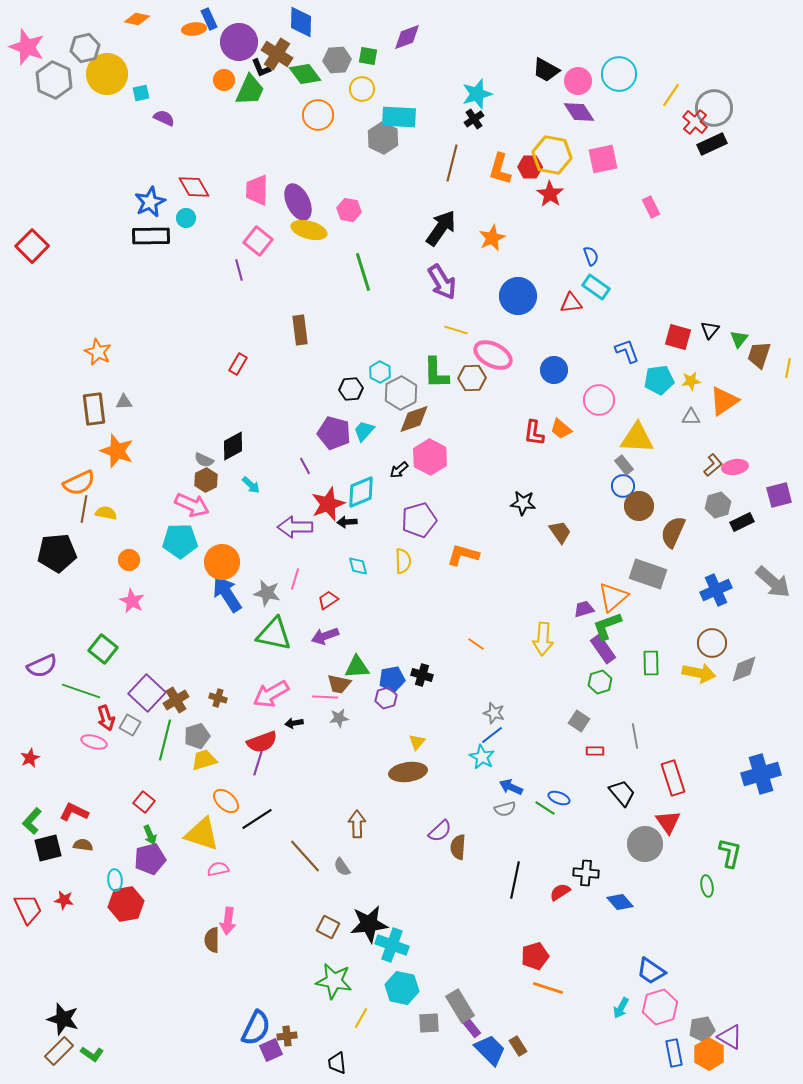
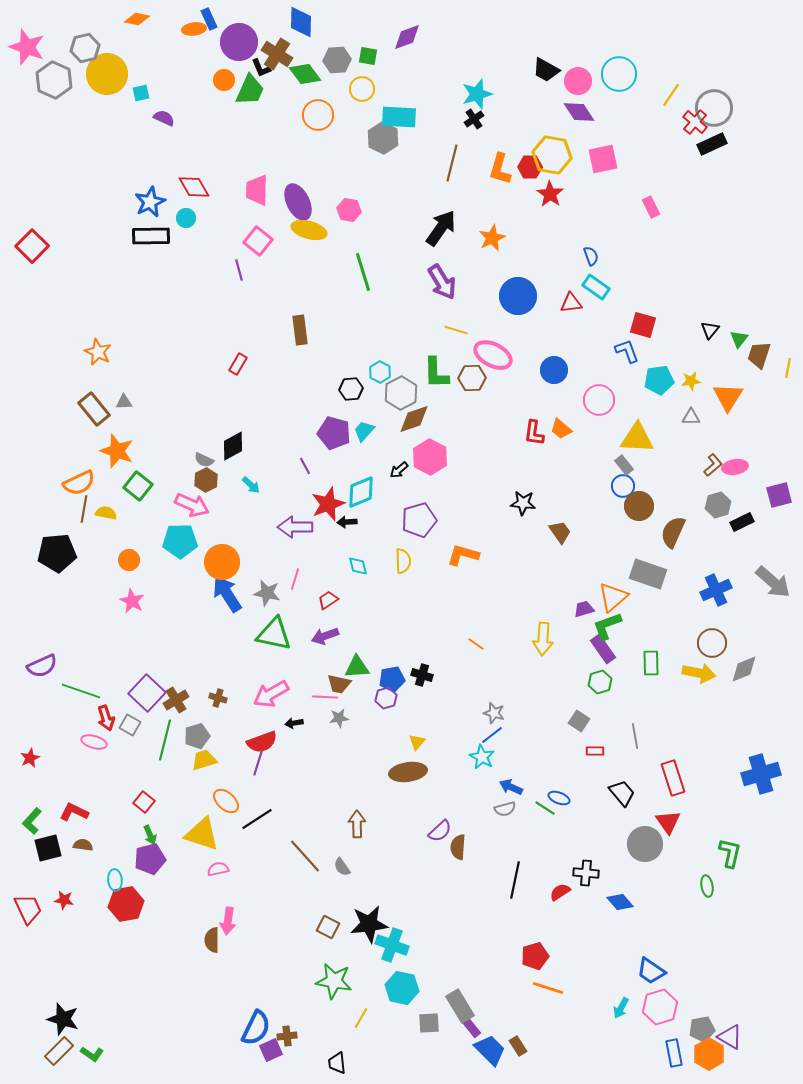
red square at (678, 337): moved 35 px left, 12 px up
orange triangle at (724, 401): moved 4 px right, 4 px up; rotated 24 degrees counterclockwise
brown rectangle at (94, 409): rotated 32 degrees counterclockwise
green square at (103, 649): moved 35 px right, 163 px up
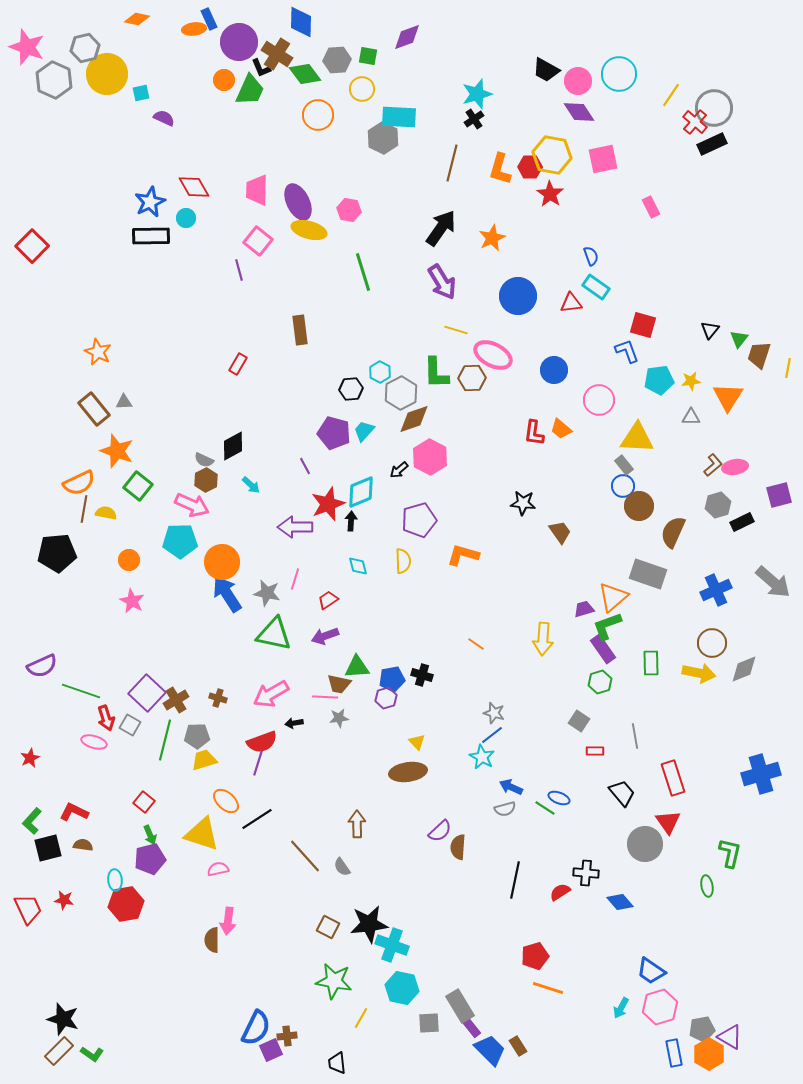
black arrow at (347, 522): moved 4 px right, 1 px up; rotated 96 degrees clockwise
gray pentagon at (197, 736): rotated 15 degrees clockwise
yellow triangle at (417, 742): rotated 24 degrees counterclockwise
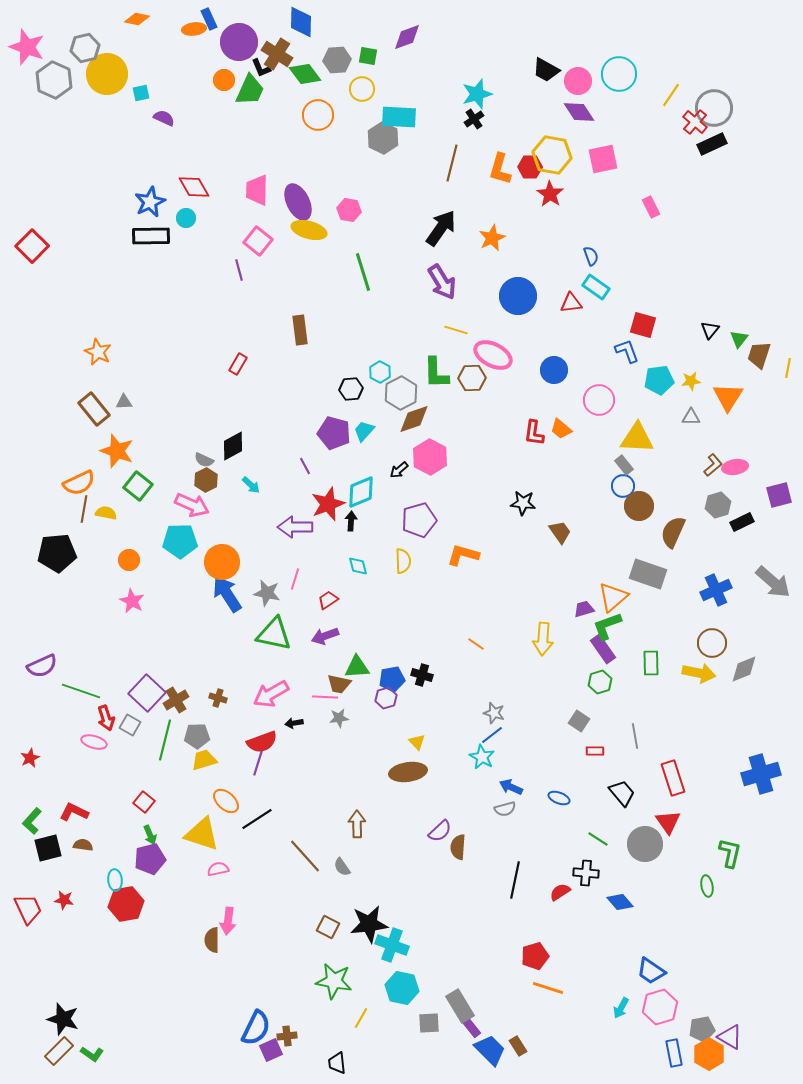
green line at (545, 808): moved 53 px right, 31 px down
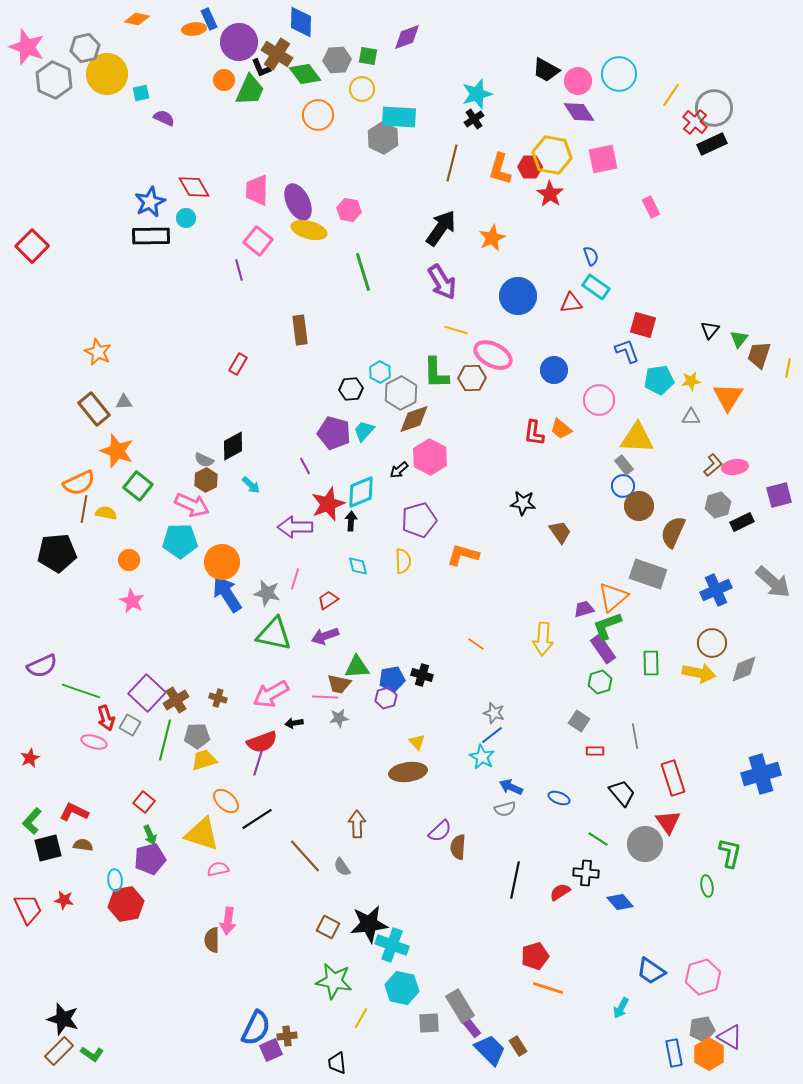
pink hexagon at (660, 1007): moved 43 px right, 30 px up
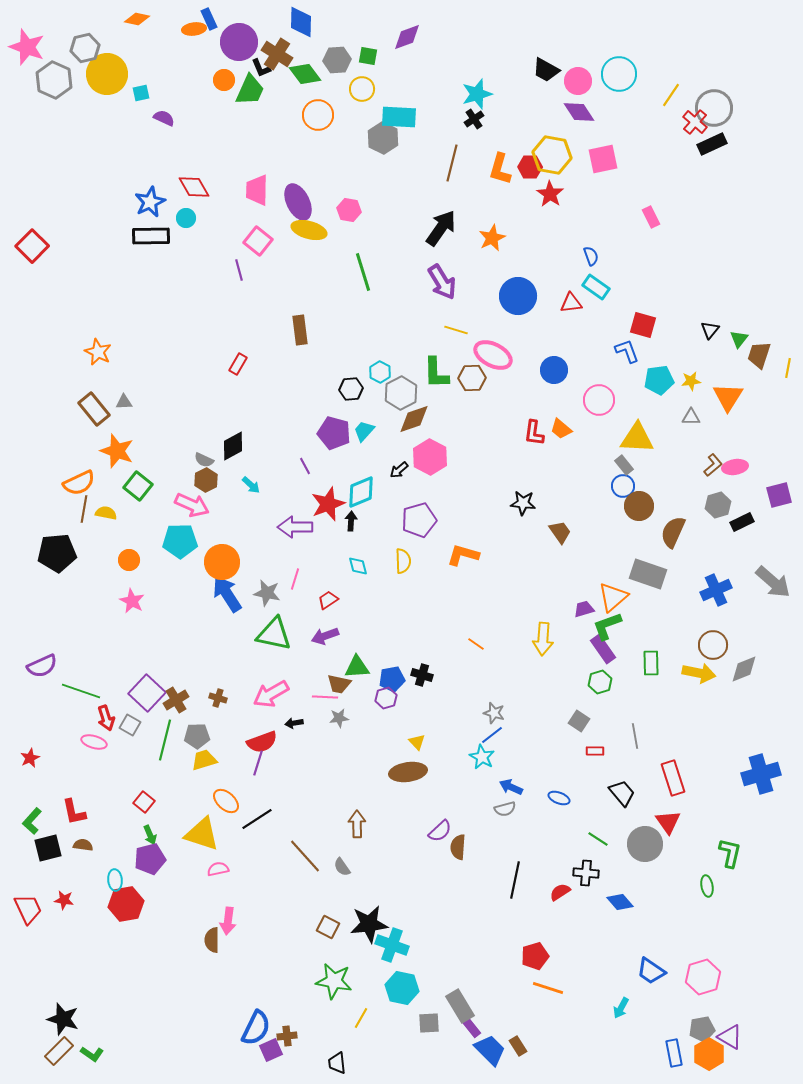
pink rectangle at (651, 207): moved 10 px down
brown circle at (712, 643): moved 1 px right, 2 px down
red L-shape at (74, 812): rotated 128 degrees counterclockwise
